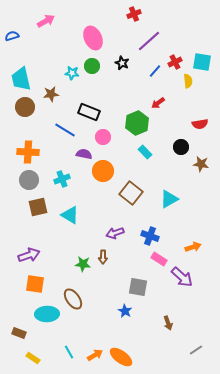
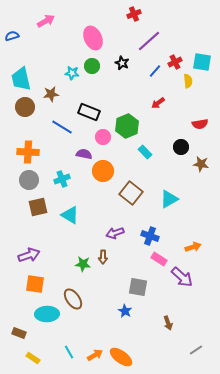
green hexagon at (137, 123): moved 10 px left, 3 px down
blue line at (65, 130): moved 3 px left, 3 px up
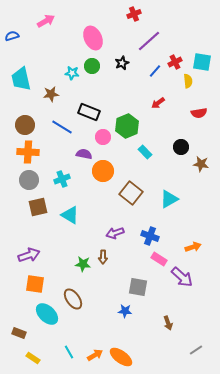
black star at (122, 63): rotated 24 degrees clockwise
brown circle at (25, 107): moved 18 px down
red semicircle at (200, 124): moved 1 px left, 11 px up
blue star at (125, 311): rotated 24 degrees counterclockwise
cyan ellipse at (47, 314): rotated 45 degrees clockwise
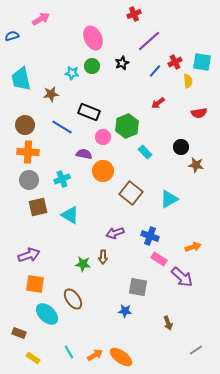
pink arrow at (46, 21): moved 5 px left, 2 px up
brown star at (201, 164): moved 5 px left, 1 px down
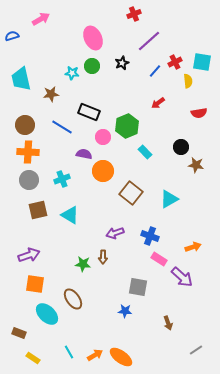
brown square at (38, 207): moved 3 px down
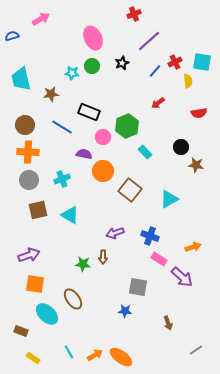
brown square at (131, 193): moved 1 px left, 3 px up
brown rectangle at (19, 333): moved 2 px right, 2 px up
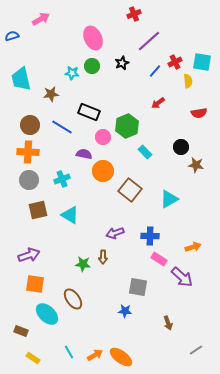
brown circle at (25, 125): moved 5 px right
blue cross at (150, 236): rotated 18 degrees counterclockwise
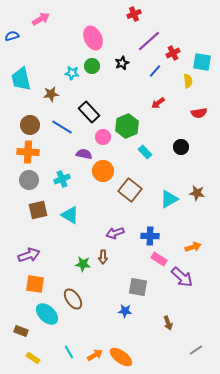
red cross at (175, 62): moved 2 px left, 9 px up
black rectangle at (89, 112): rotated 25 degrees clockwise
brown star at (196, 165): moved 1 px right, 28 px down
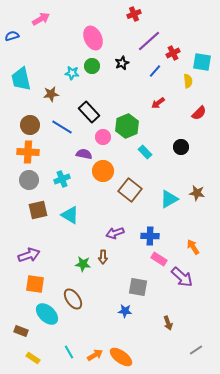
red semicircle at (199, 113): rotated 35 degrees counterclockwise
orange arrow at (193, 247): rotated 105 degrees counterclockwise
